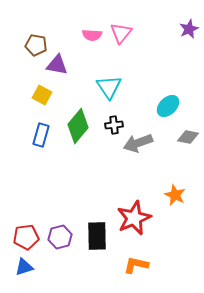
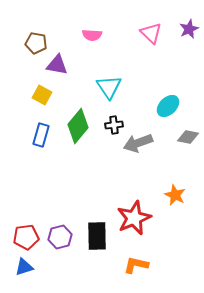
pink triangle: moved 30 px right; rotated 25 degrees counterclockwise
brown pentagon: moved 2 px up
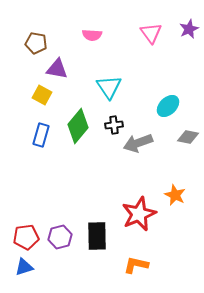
pink triangle: rotated 10 degrees clockwise
purple triangle: moved 4 px down
red star: moved 5 px right, 4 px up
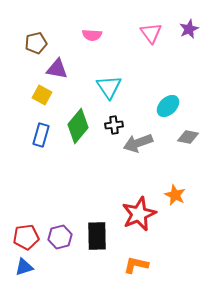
brown pentagon: rotated 25 degrees counterclockwise
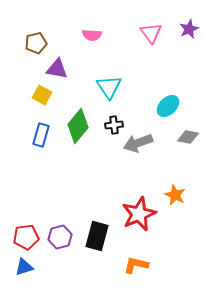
black rectangle: rotated 16 degrees clockwise
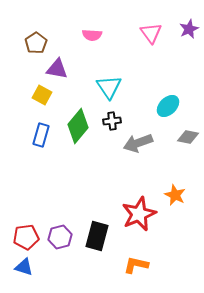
brown pentagon: rotated 20 degrees counterclockwise
black cross: moved 2 px left, 4 px up
blue triangle: rotated 36 degrees clockwise
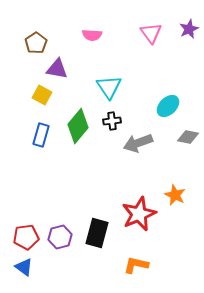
black rectangle: moved 3 px up
blue triangle: rotated 18 degrees clockwise
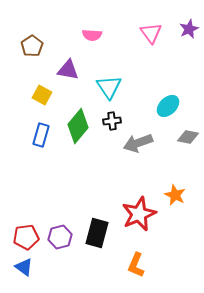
brown pentagon: moved 4 px left, 3 px down
purple triangle: moved 11 px right, 1 px down
orange L-shape: rotated 80 degrees counterclockwise
